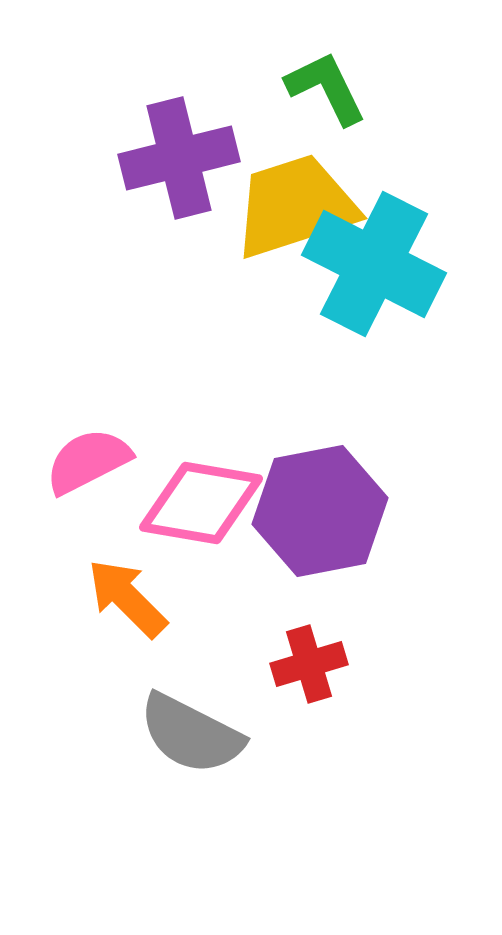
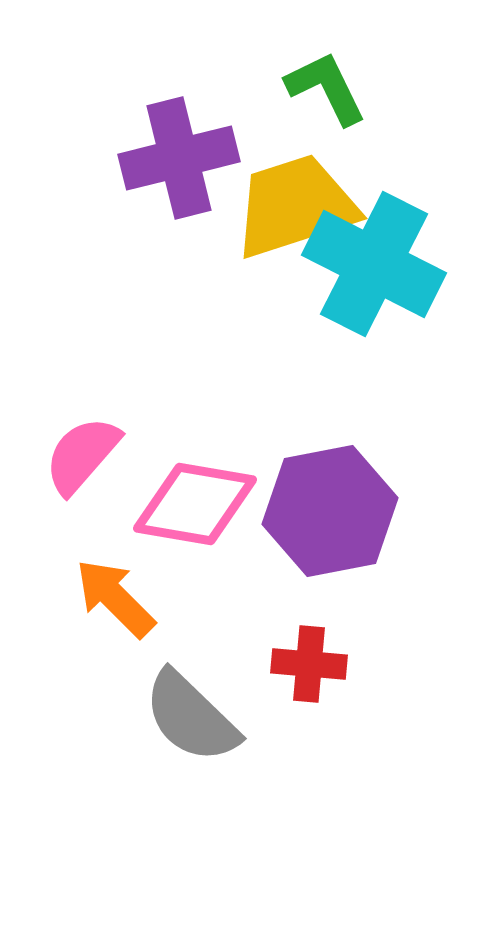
pink semicircle: moved 6 px left, 6 px up; rotated 22 degrees counterclockwise
pink diamond: moved 6 px left, 1 px down
purple hexagon: moved 10 px right
orange arrow: moved 12 px left
red cross: rotated 22 degrees clockwise
gray semicircle: moved 17 px up; rotated 17 degrees clockwise
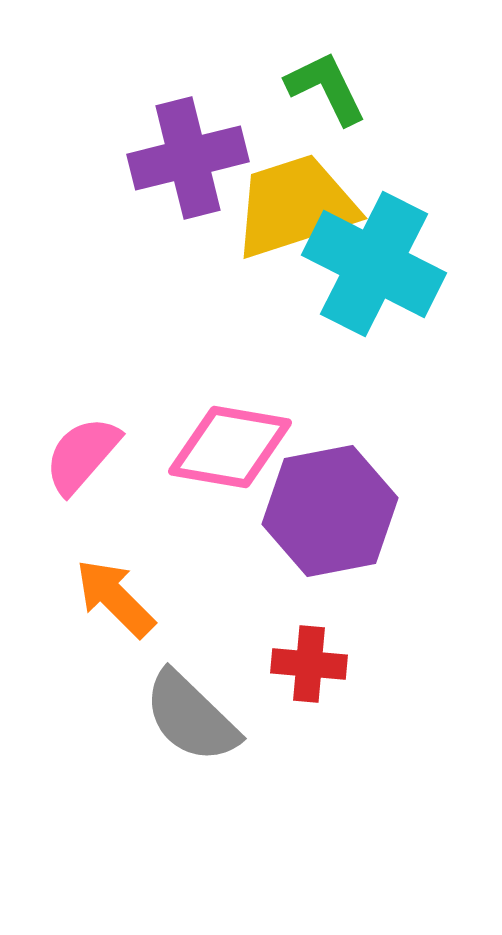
purple cross: moved 9 px right
pink diamond: moved 35 px right, 57 px up
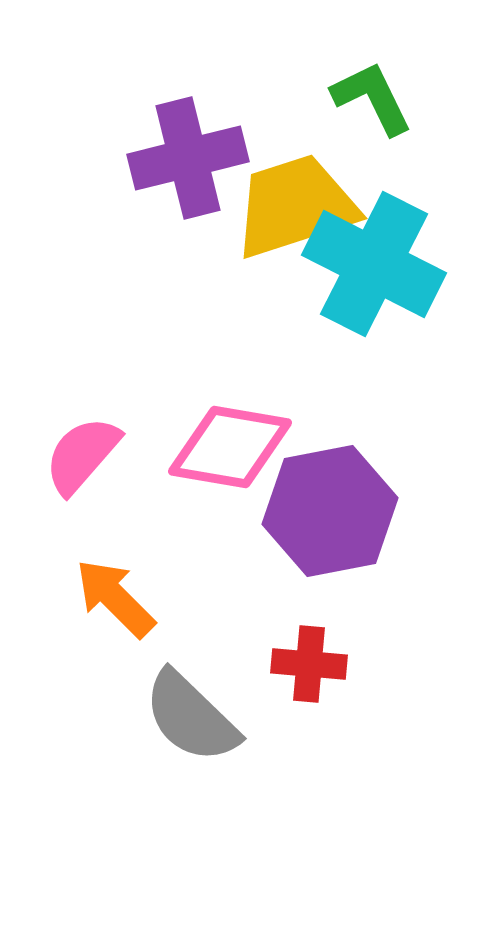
green L-shape: moved 46 px right, 10 px down
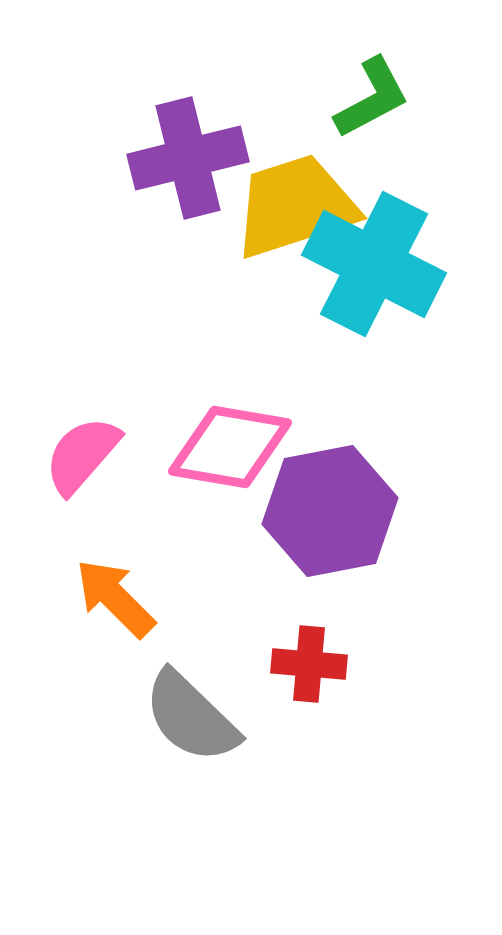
green L-shape: rotated 88 degrees clockwise
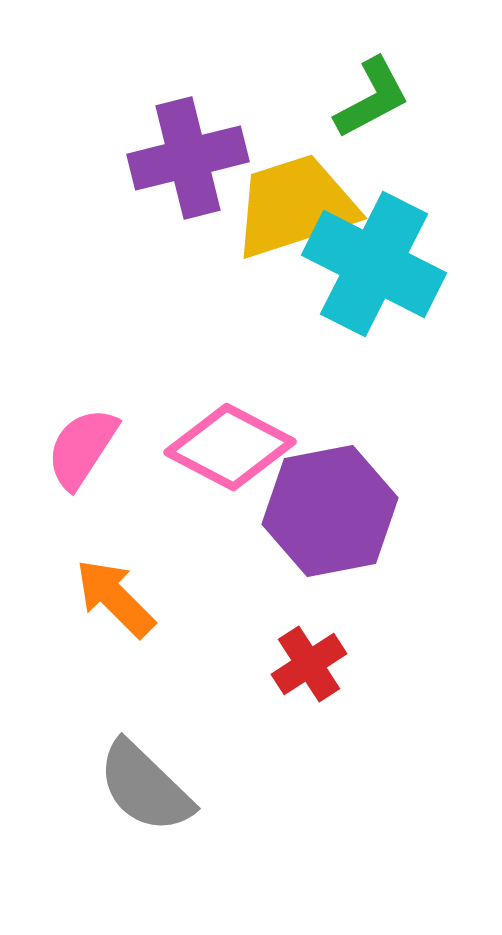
pink diamond: rotated 18 degrees clockwise
pink semicircle: moved 7 px up; rotated 8 degrees counterclockwise
red cross: rotated 38 degrees counterclockwise
gray semicircle: moved 46 px left, 70 px down
